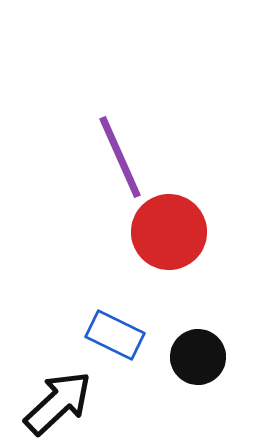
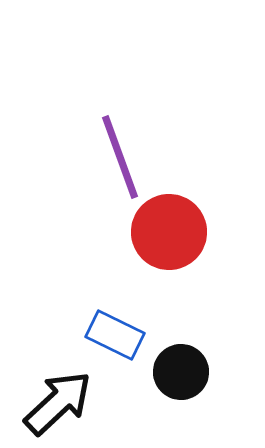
purple line: rotated 4 degrees clockwise
black circle: moved 17 px left, 15 px down
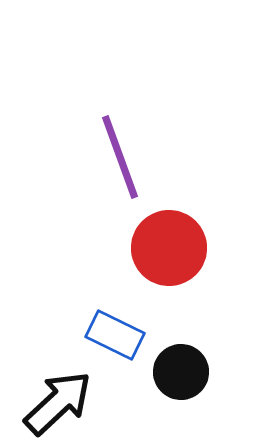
red circle: moved 16 px down
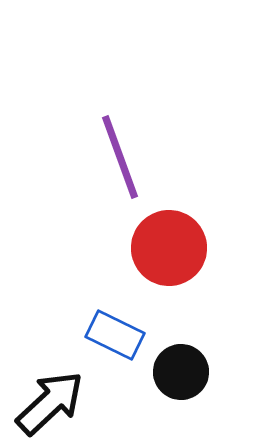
black arrow: moved 8 px left
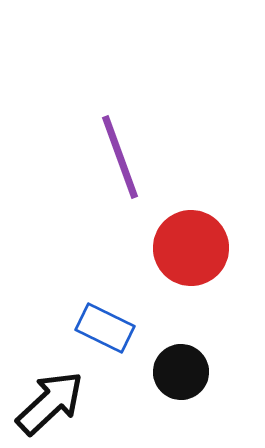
red circle: moved 22 px right
blue rectangle: moved 10 px left, 7 px up
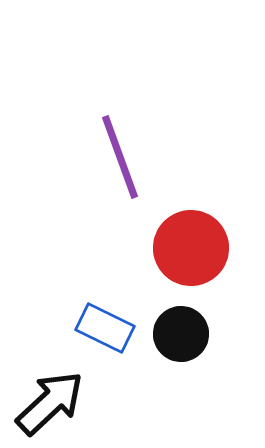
black circle: moved 38 px up
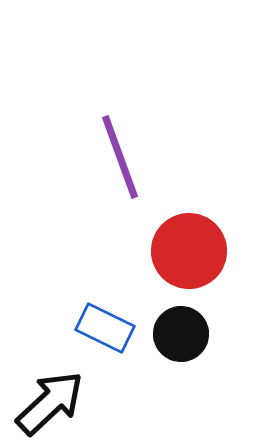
red circle: moved 2 px left, 3 px down
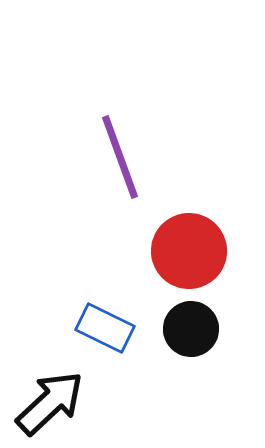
black circle: moved 10 px right, 5 px up
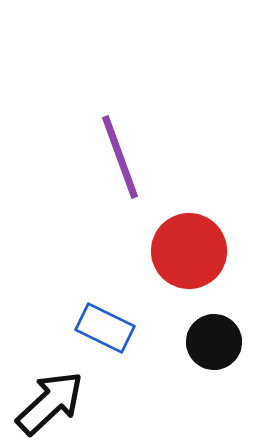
black circle: moved 23 px right, 13 px down
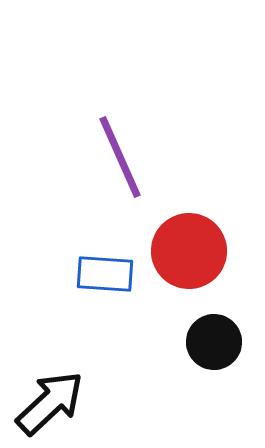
purple line: rotated 4 degrees counterclockwise
blue rectangle: moved 54 px up; rotated 22 degrees counterclockwise
